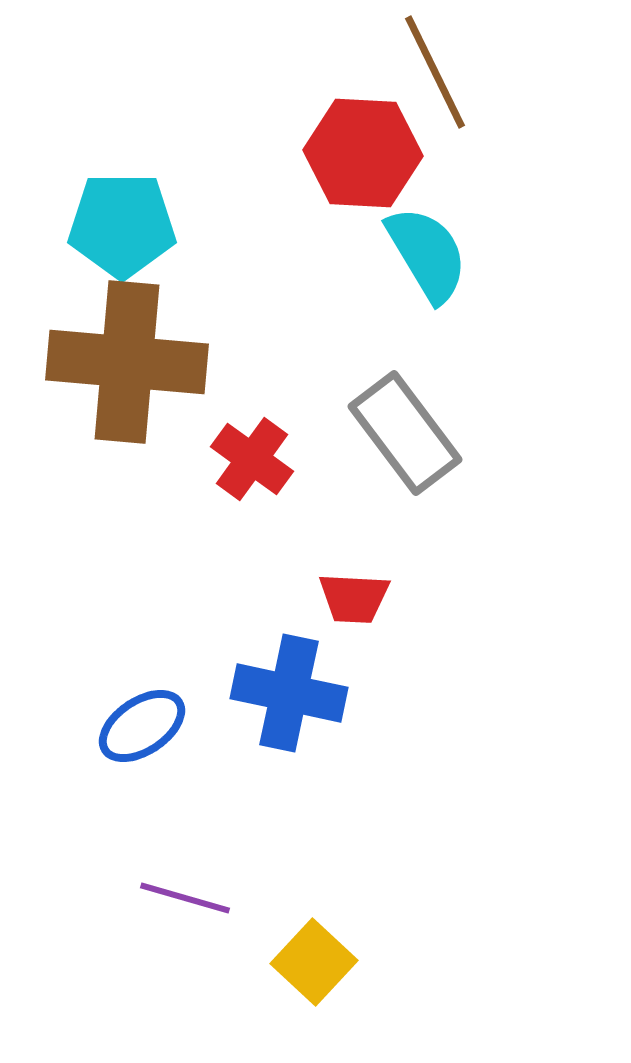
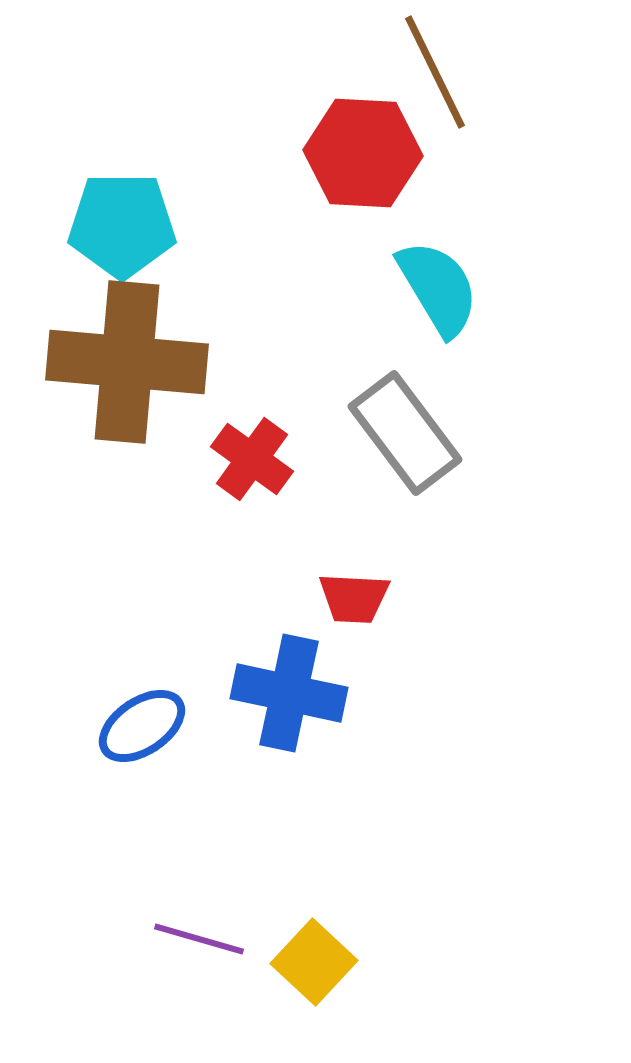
cyan semicircle: moved 11 px right, 34 px down
purple line: moved 14 px right, 41 px down
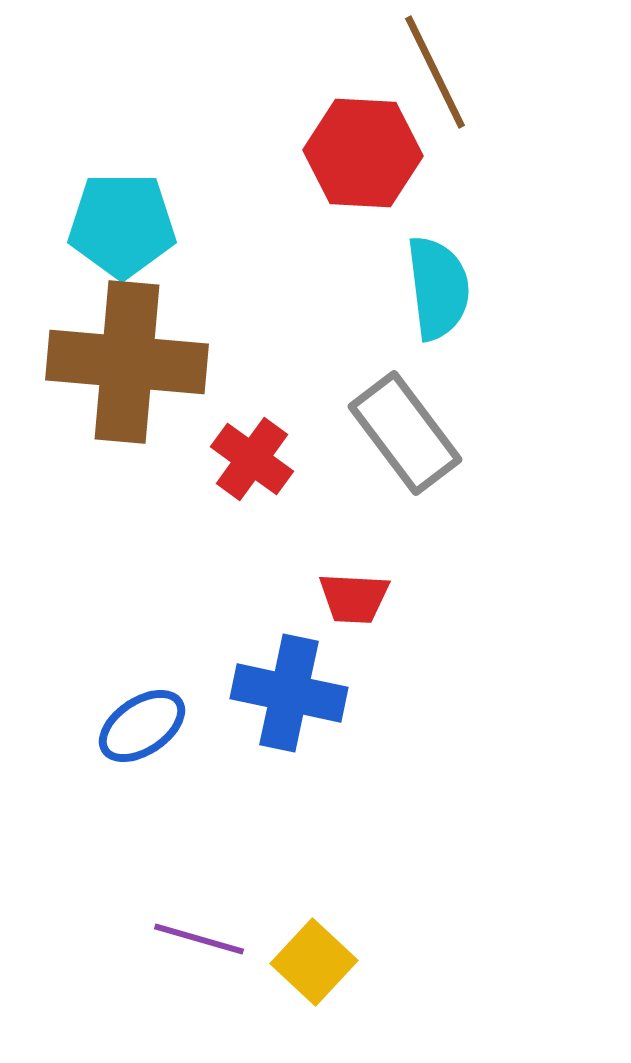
cyan semicircle: rotated 24 degrees clockwise
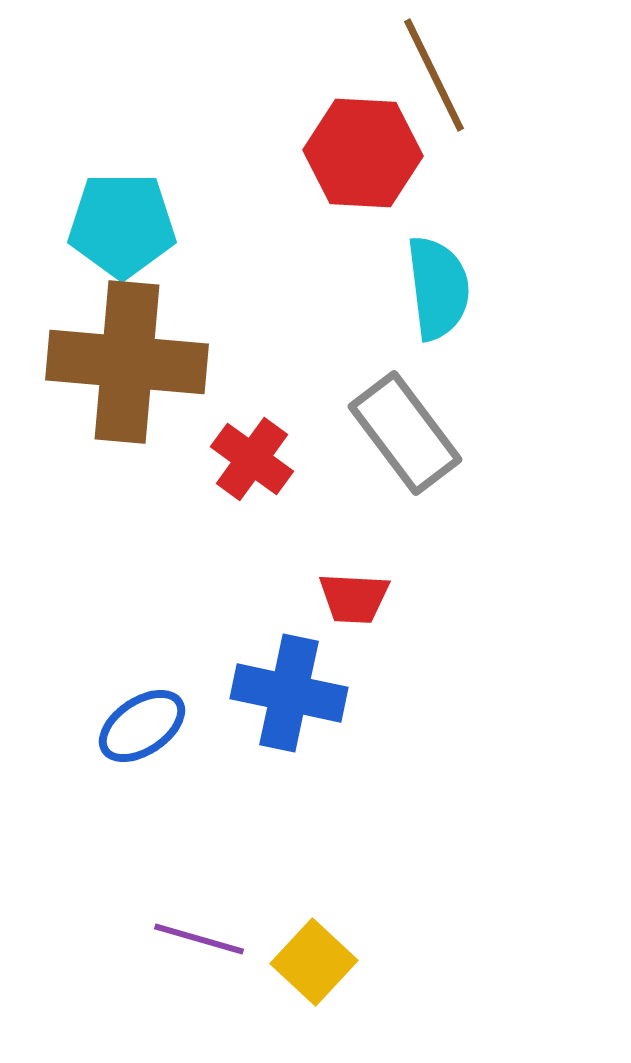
brown line: moved 1 px left, 3 px down
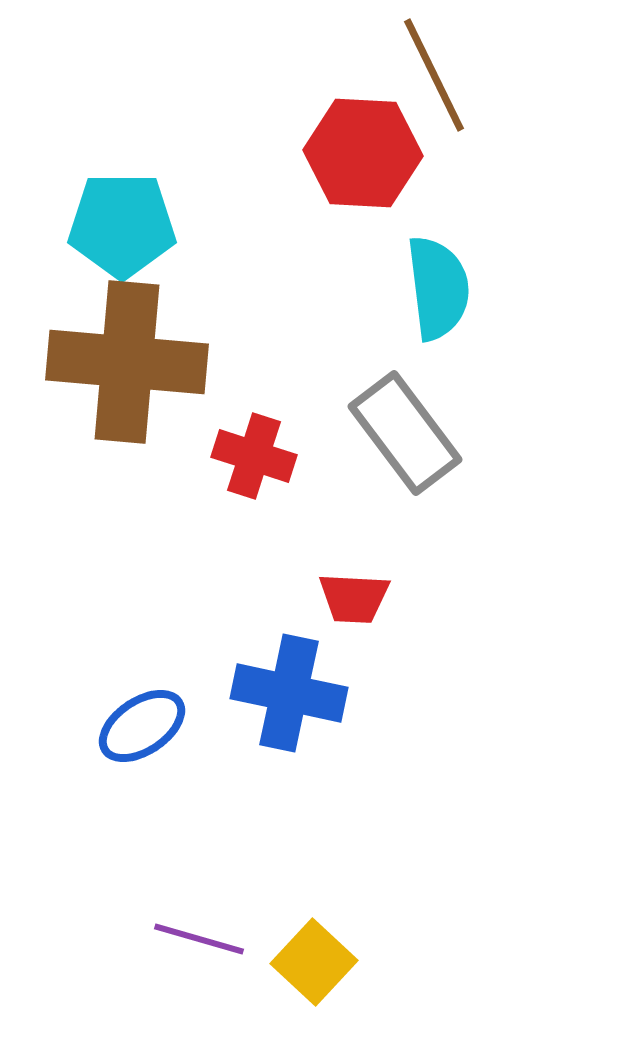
red cross: moved 2 px right, 3 px up; rotated 18 degrees counterclockwise
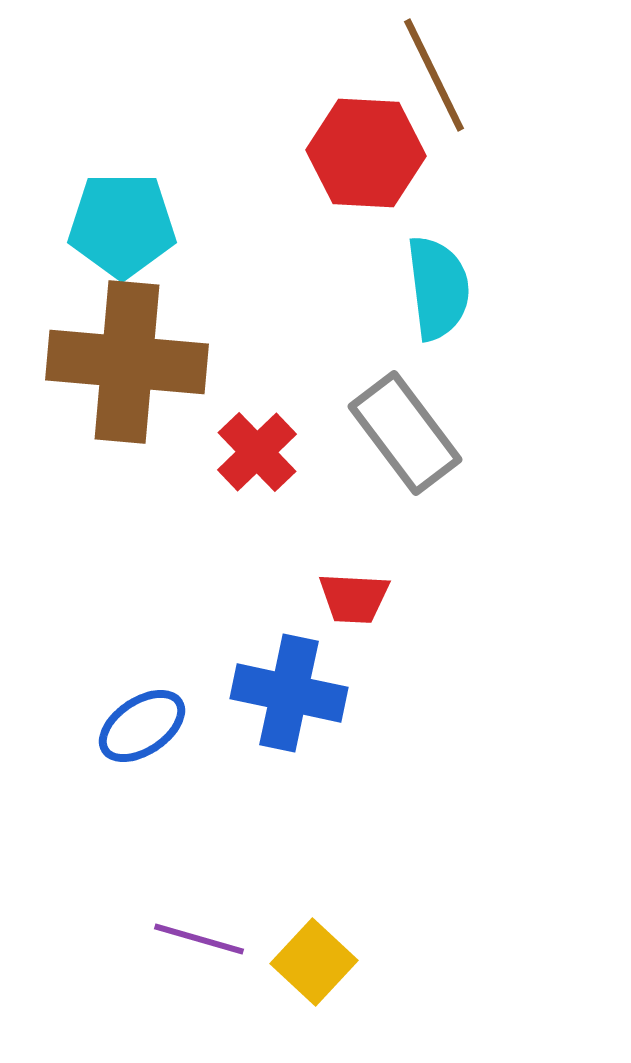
red hexagon: moved 3 px right
red cross: moved 3 px right, 4 px up; rotated 28 degrees clockwise
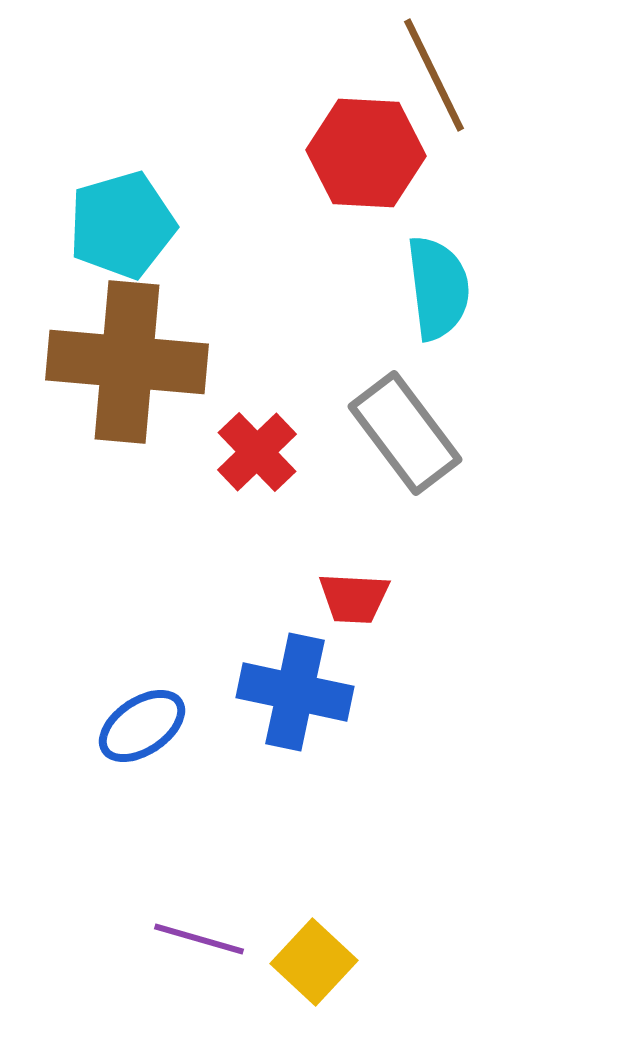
cyan pentagon: rotated 16 degrees counterclockwise
blue cross: moved 6 px right, 1 px up
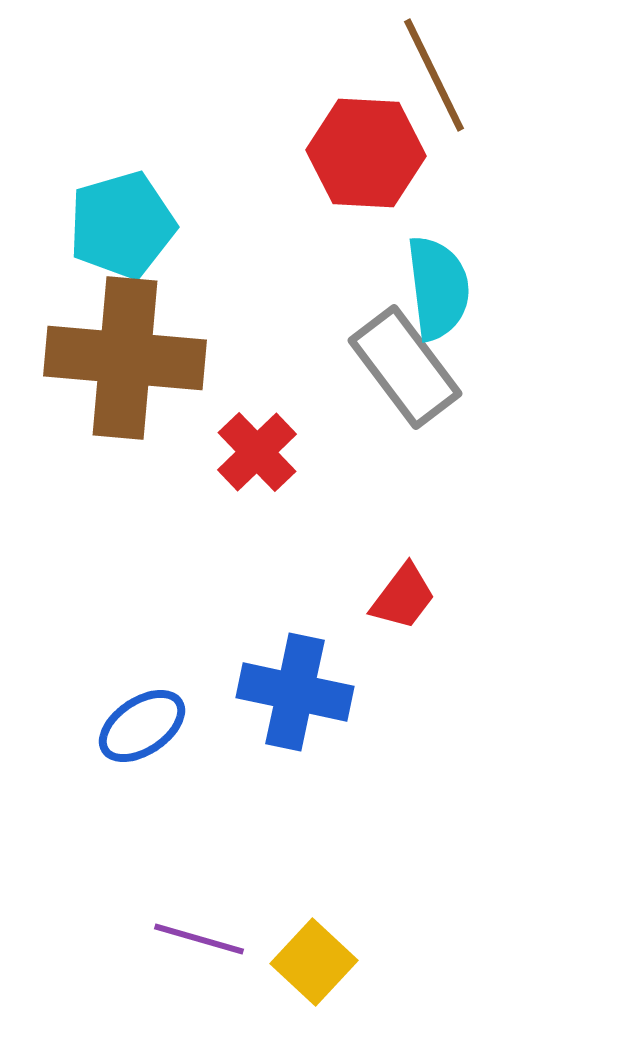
brown cross: moved 2 px left, 4 px up
gray rectangle: moved 66 px up
red trapezoid: moved 49 px right, 1 px up; rotated 56 degrees counterclockwise
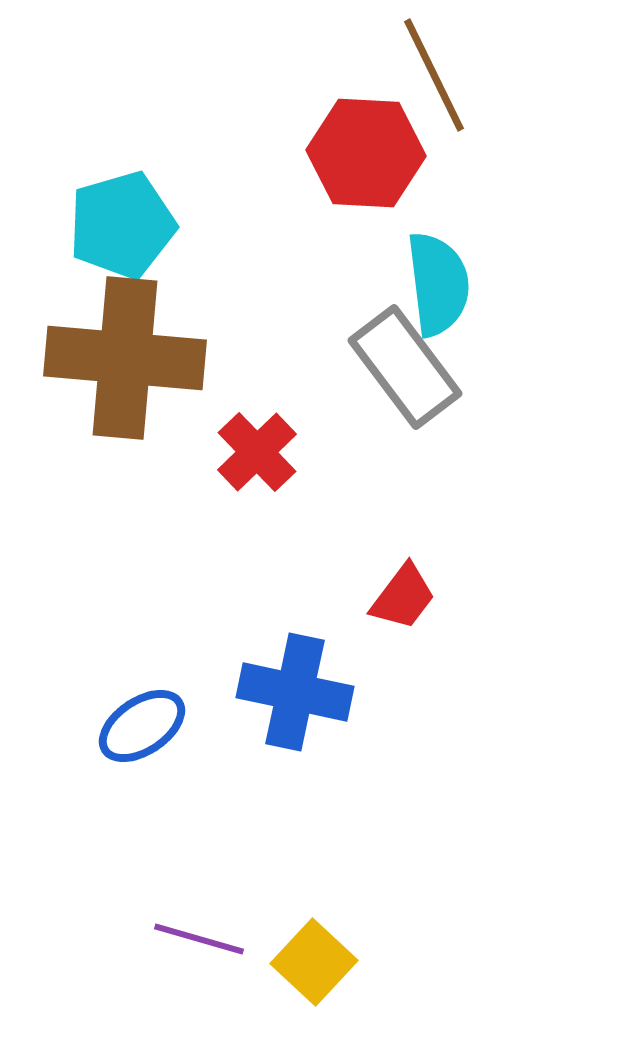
cyan semicircle: moved 4 px up
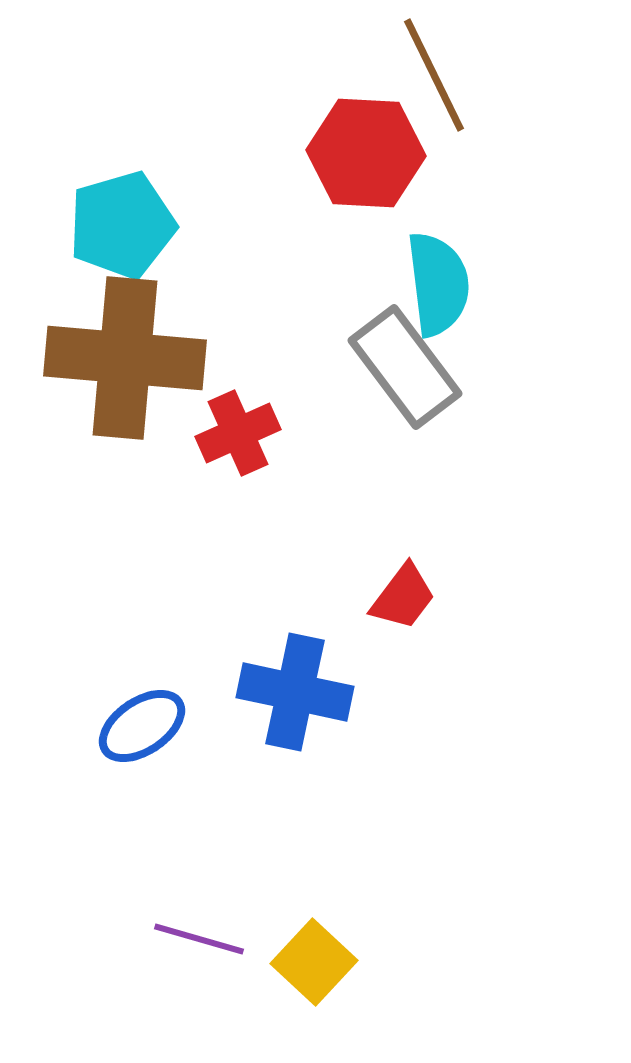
red cross: moved 19 px left, 19 px up; rotated 20 degrees clockwise
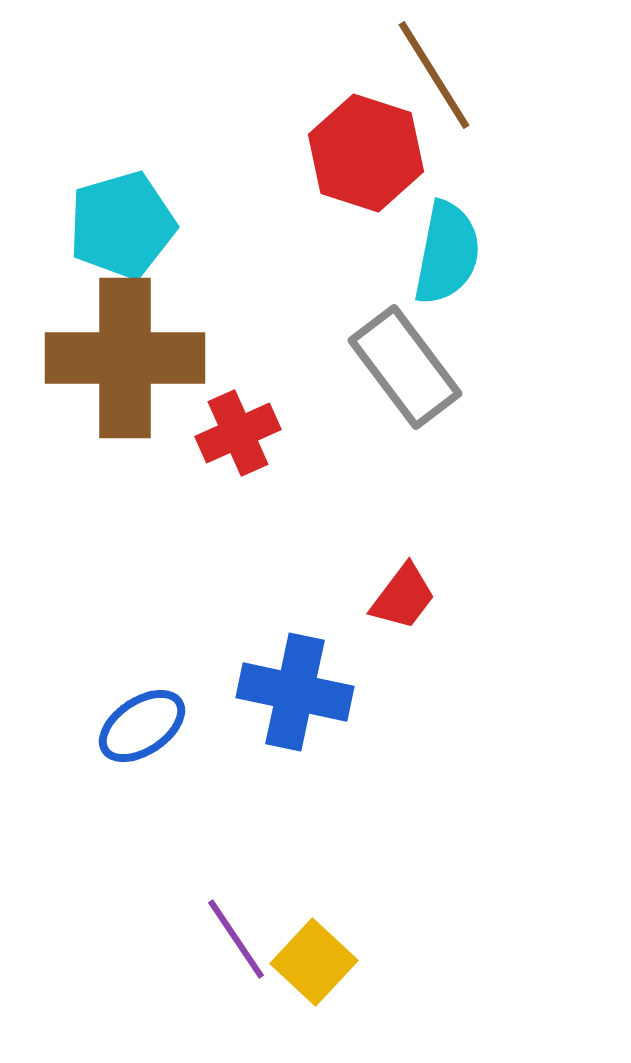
brown line: rotated 6 degrees counterclockwise
red hexagon: rotated 15 degrees clockwise
cyan semicircle: moved 9 px right, 31 px up; rotated 18 degrees clockwise
brown cross: rotated 5 degrees counterclockwise
purple line: moved 37 px right; rotated 40 degrees clockwise
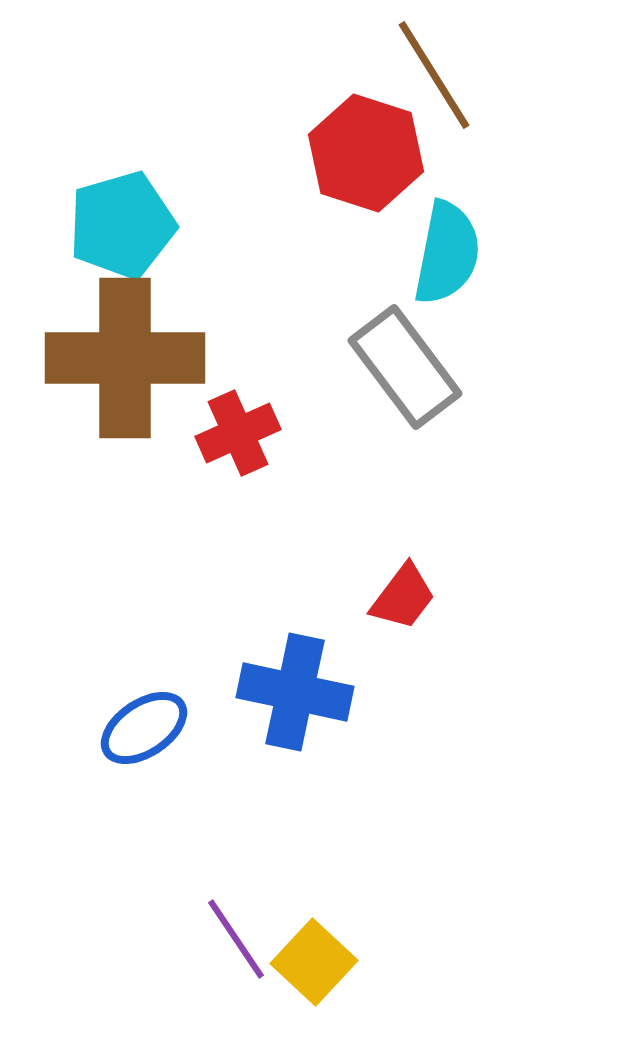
blue ellipse: moved 2 px right, 2 px down
